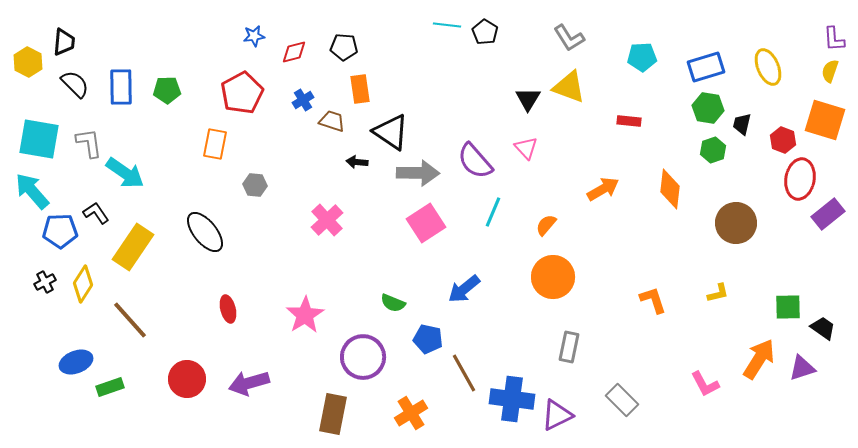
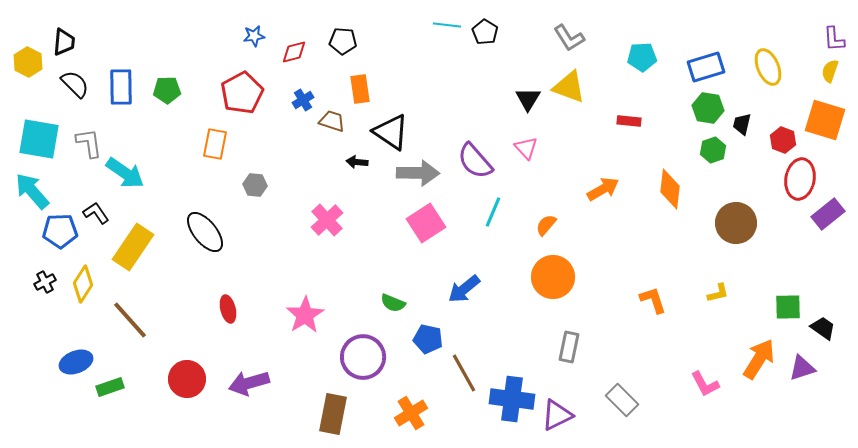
black pentagon at (344, 47): moved 1 px left, 6 px up
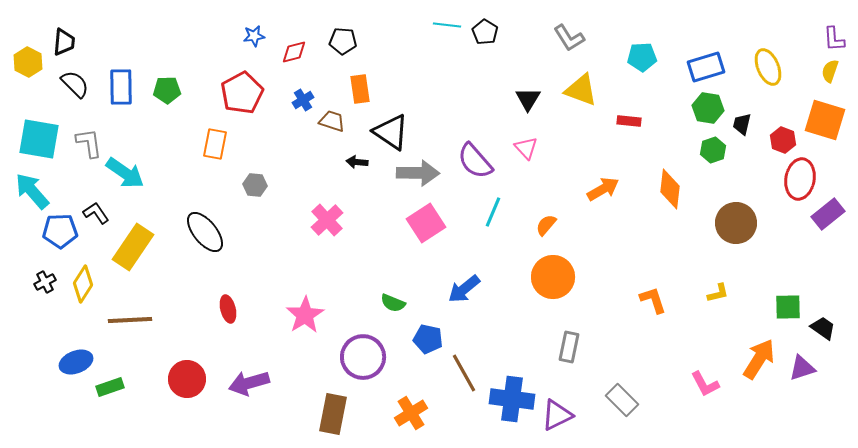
yellow triangle at (569, 87): moved 12 px right, 3 px down
brown line at (130, 320): rotated 51 degrees counterclockwise
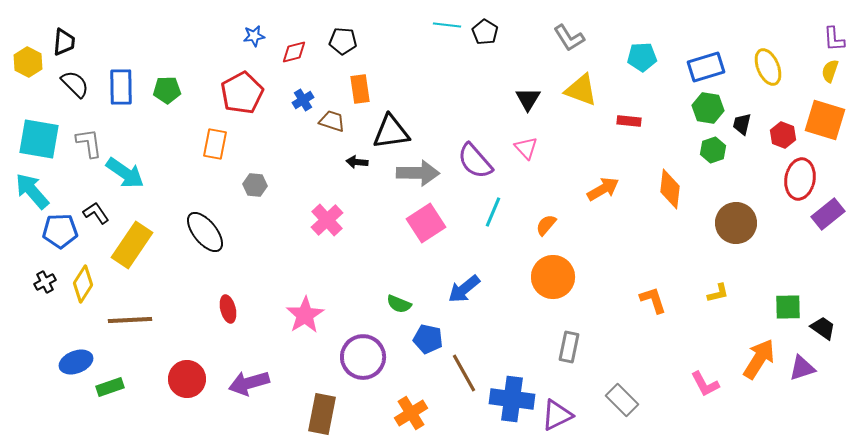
black triangle at (391, 132): rotated 42 degrees counterclockwise
red hexagon at (783, 140): moved 5 px up
yellow rectangle at (133, 247): moved 1 px left, 2 px up
green semicircle at (393, 303): moved 6 px right, 1 px down
brown rectangle at (333, 414): moved 11 px left
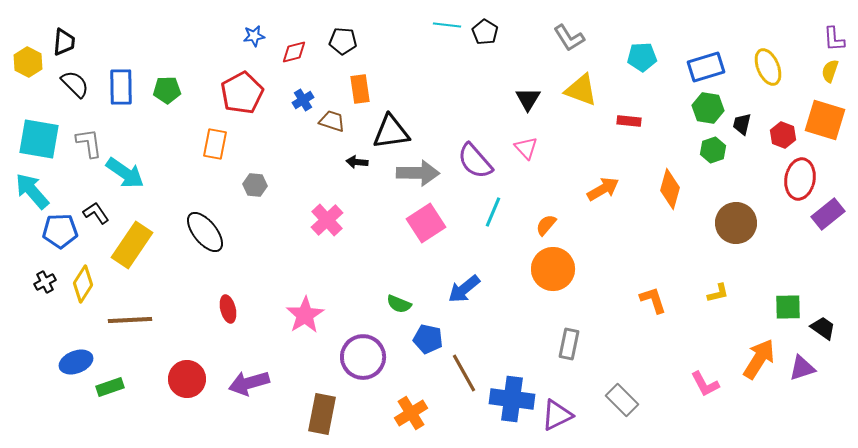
orange diamond at (670, 189): rotated 9 degrees clockwise
orange circle at (553, 277): moved 8 px up
gray rectangle at (569, 347): moved 3 px up
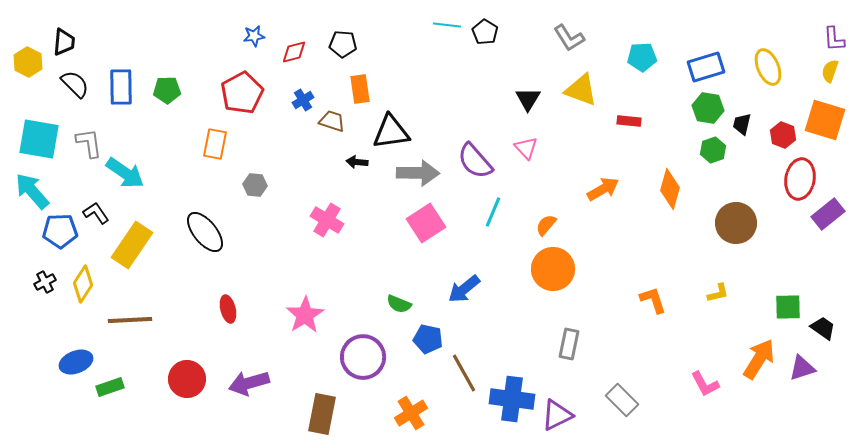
black pentagon at (343, 41): moved 3 px down
pink cross at (327, 220): rotated 16 degrees counterclockwise
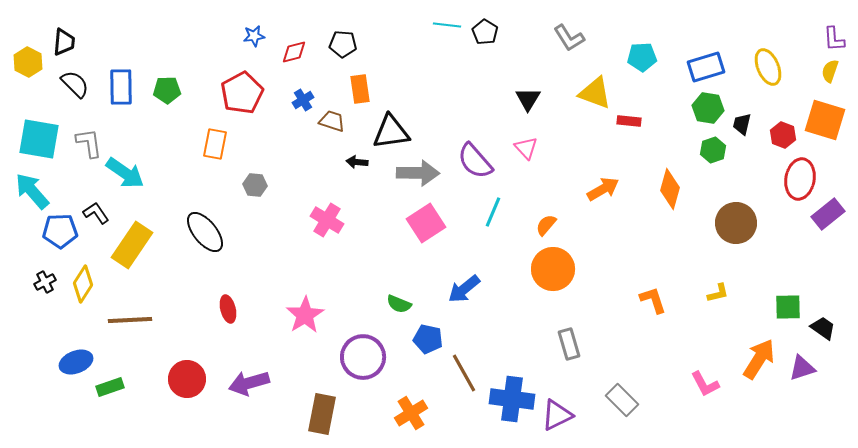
yellow triangle at (581, 90): moved 14 px right, 3 px down
gray rectangle at (569, 344): rotated 28 degrees counterclockwise
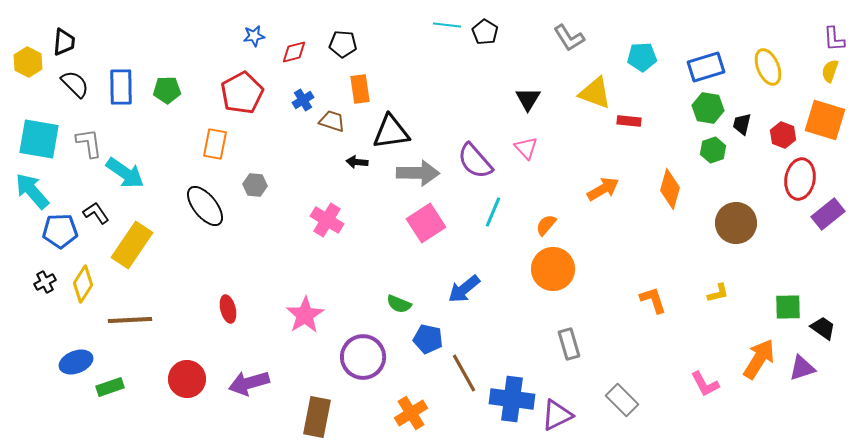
black ellipse at (205, 232): moved 26 px up
brown rectangle at (322, 414): moved 5 px left, 3 px down
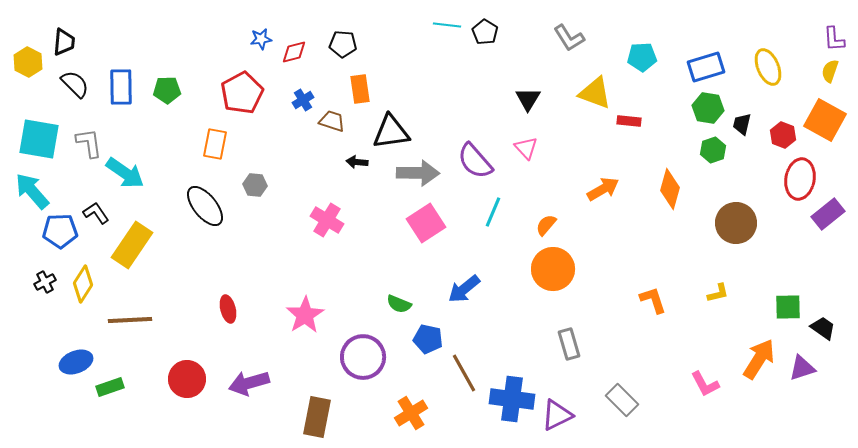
blue star at (254, 36): moved 7 px right, 3 px down
orange square at (825, 120): rotated 12 degrees clockwise
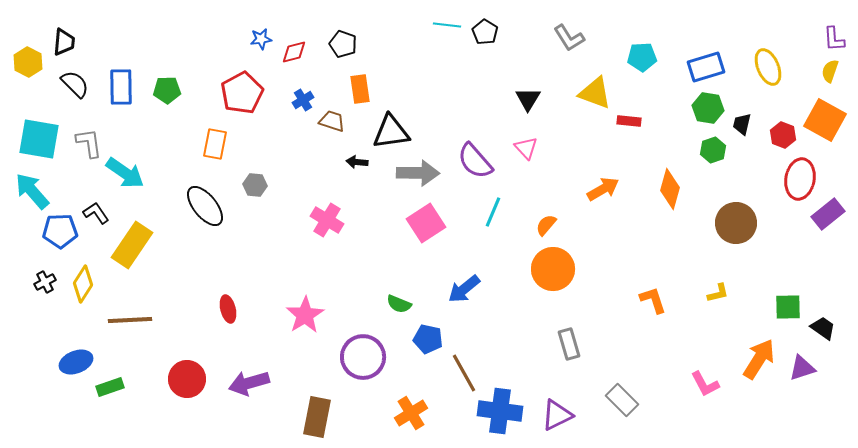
black pentagon at (343, 44): rotated 16 degrees clockwise
blue cross at (512, 399): moved 12 px left, 12 px down
